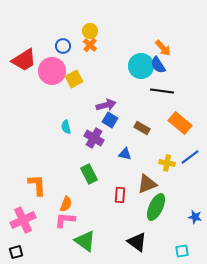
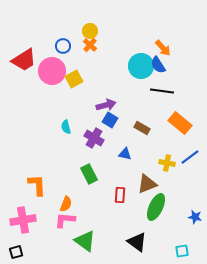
pink cross: rotated 15 degrees clockwise
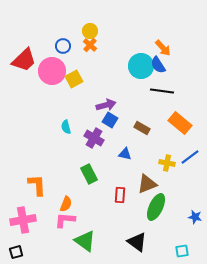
red trapezoid: rotated 12 degrees counterclockwise
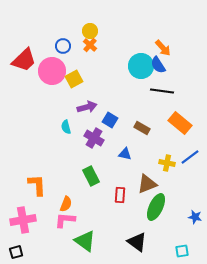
purple arrow: moved 19 px left, 2 px down
green rectangle: moved 2 px right, 2 px down
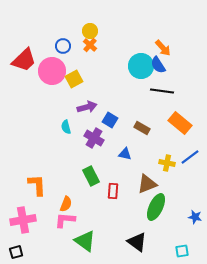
red rectangle: moved 7 px left, 4 px up
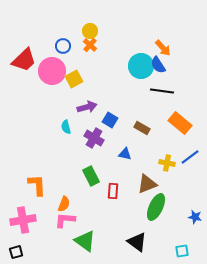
orange semicircle: moved 2 px left
